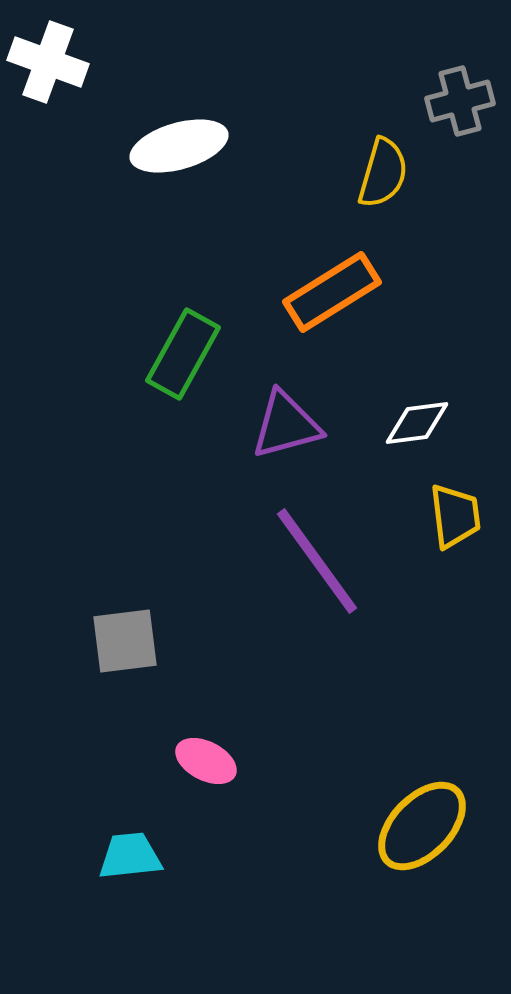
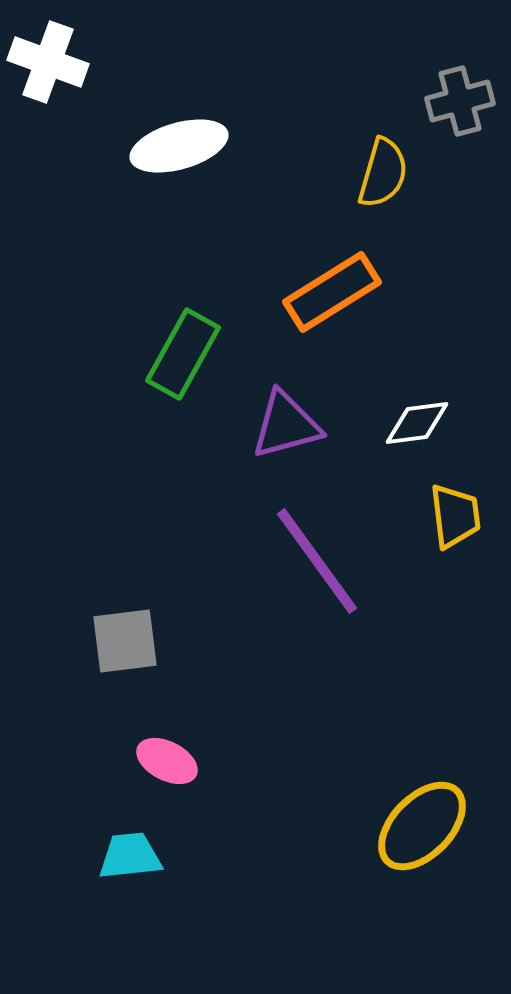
pink ellipse: moved 39 px left
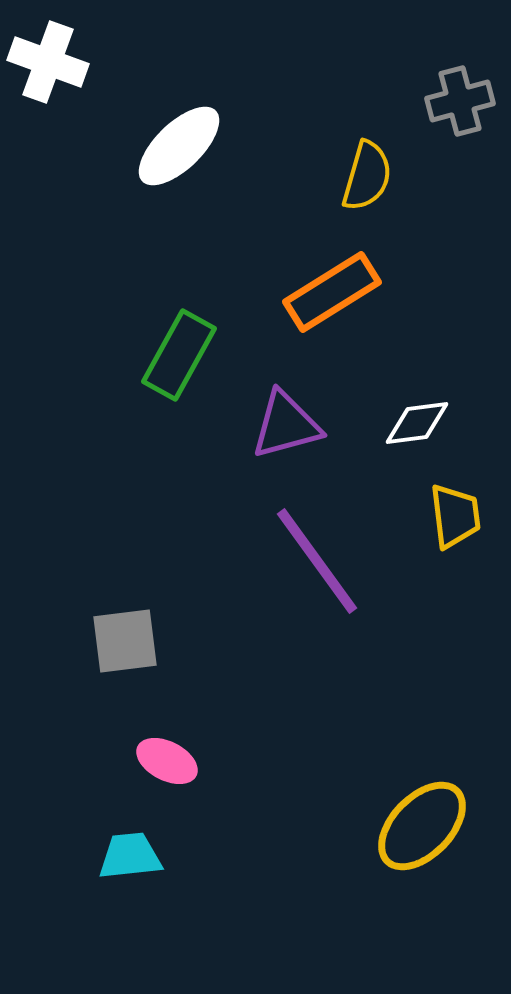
white ellipse: rotated 28 degrees counterclockwise
yellow semicircle: moved 16 px left, 3 px down
green rectangle: moved 4 px left, 1 px down
